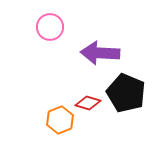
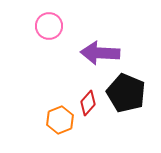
pink circle: moved 1 px left, 1 px up
red diamond: rotated 65 degrees counterclockwise
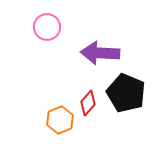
pink circle: moved 2 px left, 1 px down
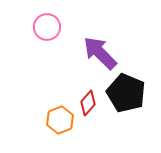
purple arrow: rotated 42 degrees clockwise
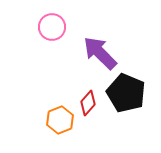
pink circle: moved 5 px right
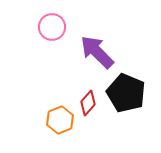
purple arrow: moved 3 px left, 1 px up
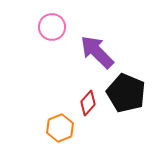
orange hexagon: moved 8 px down
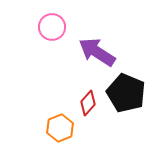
purple arrow: rotated 12 degrees counterclockwise
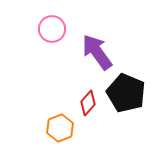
pink circle: moved 2 px down
purple arrow: rotated 21 degrees clockwise
